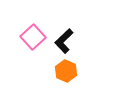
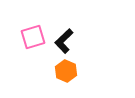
pink square: rotated 25 degrees clockwise
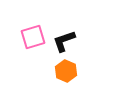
black L-shape: rotated 25 degrees clockwise
